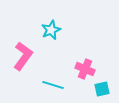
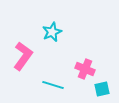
cyan star: moved 1 px right, 2 px down
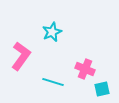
pink L-shape: moved 2 px left
cyan line: moved 3 px up
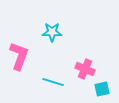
cyan star: rotated 24 degrees clockwise
pink L-shape: moved 2 px left; rotated 16 degrees counterclockwise
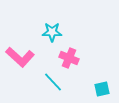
pink L-shape: moved 1 px right, 1 px down; rotated 112 degrees clockwise
pink cross: moved 16 px left, 11 px up
cyan line: rotated 30 degrees clockwise
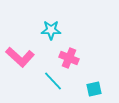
cyan star: moved 1 px left, 2 px up
cyan line: moved 1 px up
cyan square: moved 8 px left
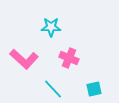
cyan star: moved 3 px up
pink L-shape: moved 4 px right, 2 px down
cyan line: moved 8 px down
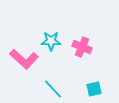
cyan star: moved 14 px down
pink cross: moved 13 px right, 11 px up
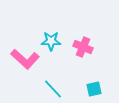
pink cross: moved 1 px right
pink L-shape: moved 1 px right
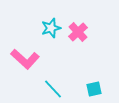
cyan star: moved 13 px up; rotated 18 degrees counterclockwise
pink cross: moved 5 px left, 15 px up; rotated 24 degrees clockwise
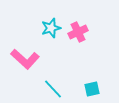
pink cross: rotated 18 degrees clockwise
cyan square: moved 2 px left
